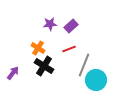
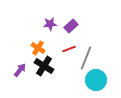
gray line: moved 2 px right, 7 px up
purple arrow: moved 7 px right, 3 px up
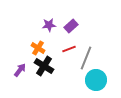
purple star: moved 1 px left, 1 px down
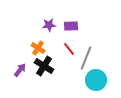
purple rectangle: rotated 40 degrees clockwise
red line: rotated 72 degrees clockwise
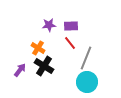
red line: moved 1 px right, 6 px up
cyan circle: moved 9 px left, 2 px down
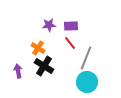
purple arrow: moved 2 px left, 1 px down; rotated 48 degrees counterclockwise
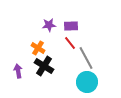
gray line: rotated 50 degrees counterclockwise
